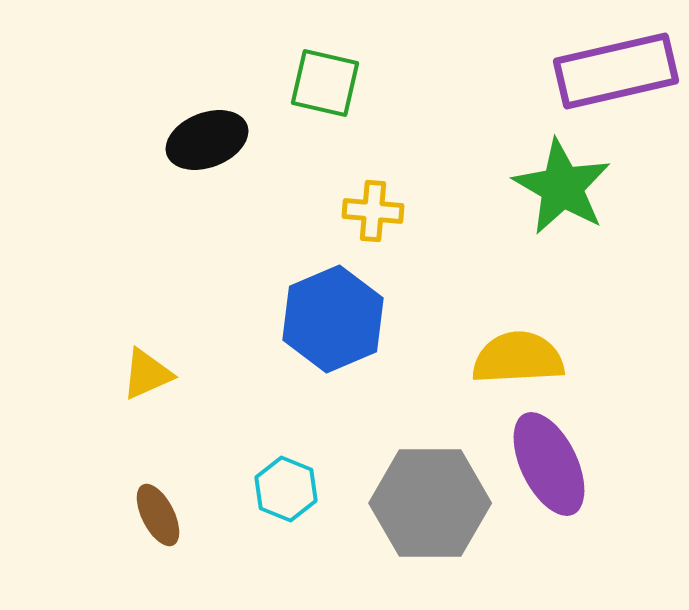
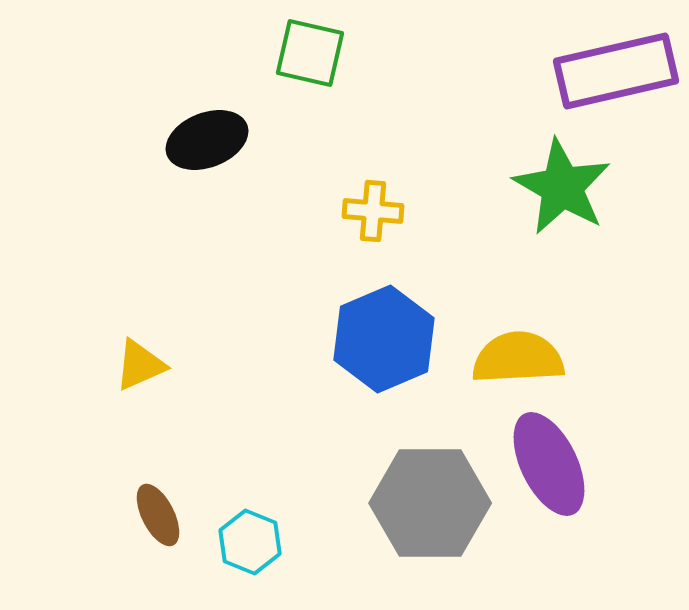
green square: moved 15 px left, 30 px up
blue hexagon: moved 51 px right, 20 px down
yellow triangle: moved 7 px left, 9 px up
cyan hexagon: moved 36 px left, 53 px down
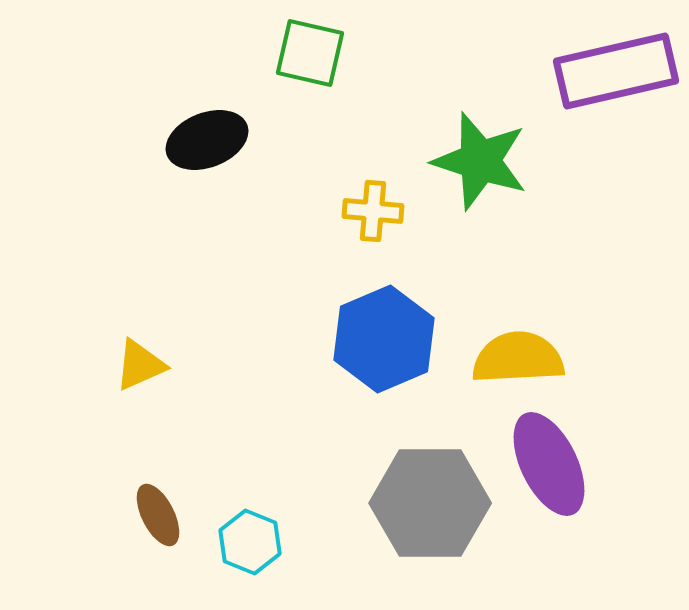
green star: moved 82 px left, 26 px up; rotated 12 degrees counterclockwise
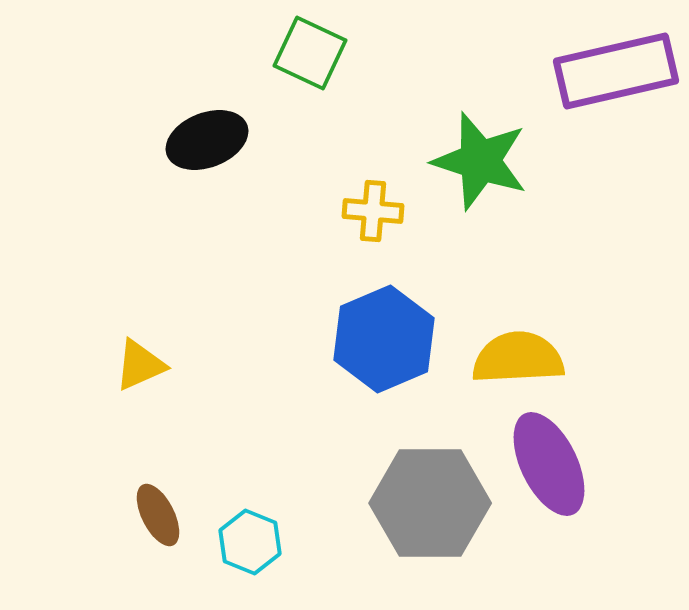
green square: rotated 12 degrees clockwise
